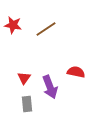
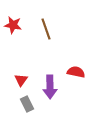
brown line: rotated 75 degrees counterclockwise
red triangle: moved 3 px left, 2 px down
purple arrow: rotated 20 degrees clockwise
gray rectangle: rotated 21 degrees counterclockwise
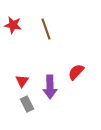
red semicircle: rotated 60 degrees counterclockwise
red triangle: moved 1 px right, 1 px down
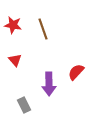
brown line: moved 3 px left
red triangle: moved 7 px left, 21 px up; rotated 16 degrees counterclockwise
purple arrow: moved 1 px left, 3 px up
gray rectangle: moved 3 px left, 1 px down
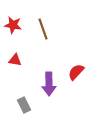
red triangle: rotated 40 degrees counterclockwise
